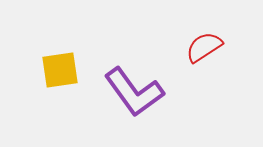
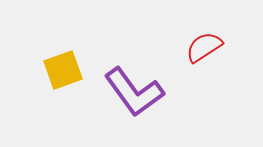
yellow square: moved 3 px right; rotated 12 degrees counterclockwise
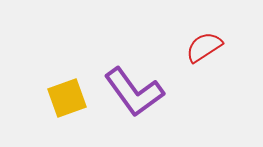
yellow square: moved 4 px right, 28 px down
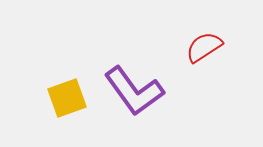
purple L-shape: moved 1 px up
